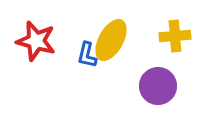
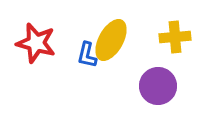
yellow cross: moved 1 px down
red star: moved 2 px down
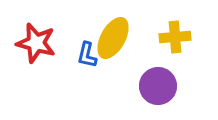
yellow ellipse: moved 2 px right, 2 px up
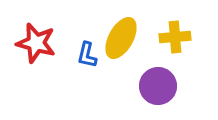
yellow ellipse: moved 8 px right
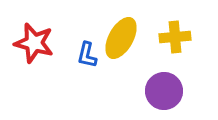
red star: moved 2 px left
purple circle: moved 6 px right, 5 px down
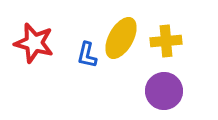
yellow cross: moved 9 px left, 4 px down
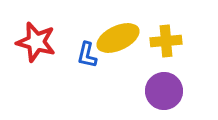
yellow ellipse: moved 3 px left; rotated 36 degrees clockwise
red star: moved 2 px right, 1 px up
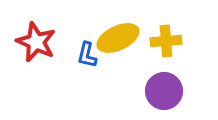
red star: rotated 9 degrees clockwise
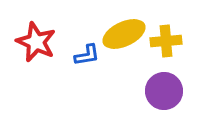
yellow ellipse: moved 6 px right, 4 px up
blue L-shape: rotated 112 degrees counterclockwise
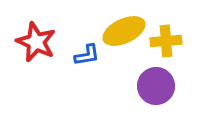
yellow ellipse: moved 3 px up
purple circle: moved 8 px left, 5 px up
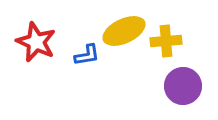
purple circle: moved 27 px right
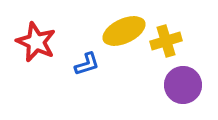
yellow cross: rotated 12 degrees counterclockwise
blue L-shape: moved 9 px down; rotated 8 degrees counterclockwise
purple circle: moved 1 px up
